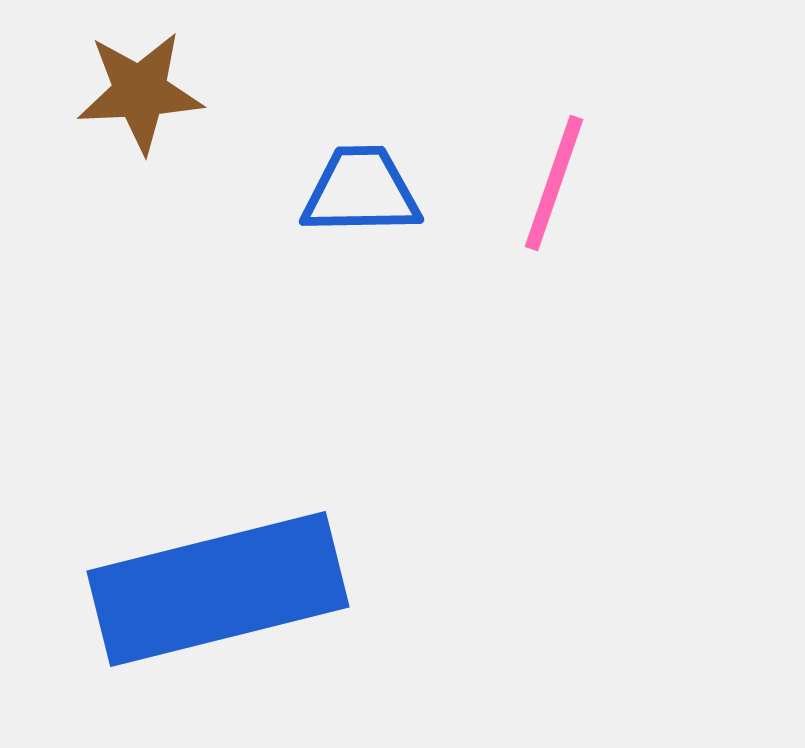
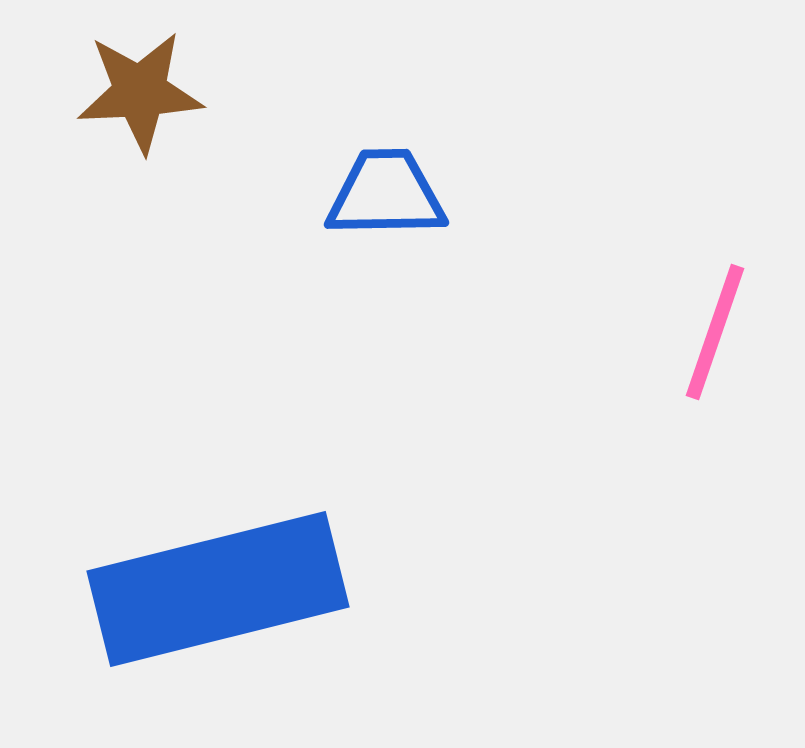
pink line: moved 161 px right, 149 px down
blue trapezoid: moved 25 px right, 3 px down
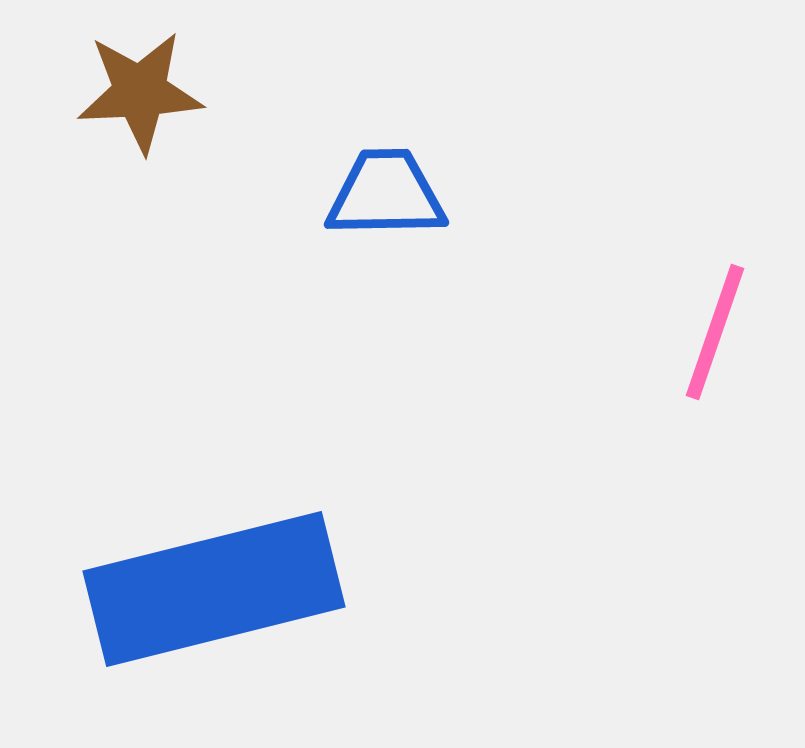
blue rectangle: moved 4 px left
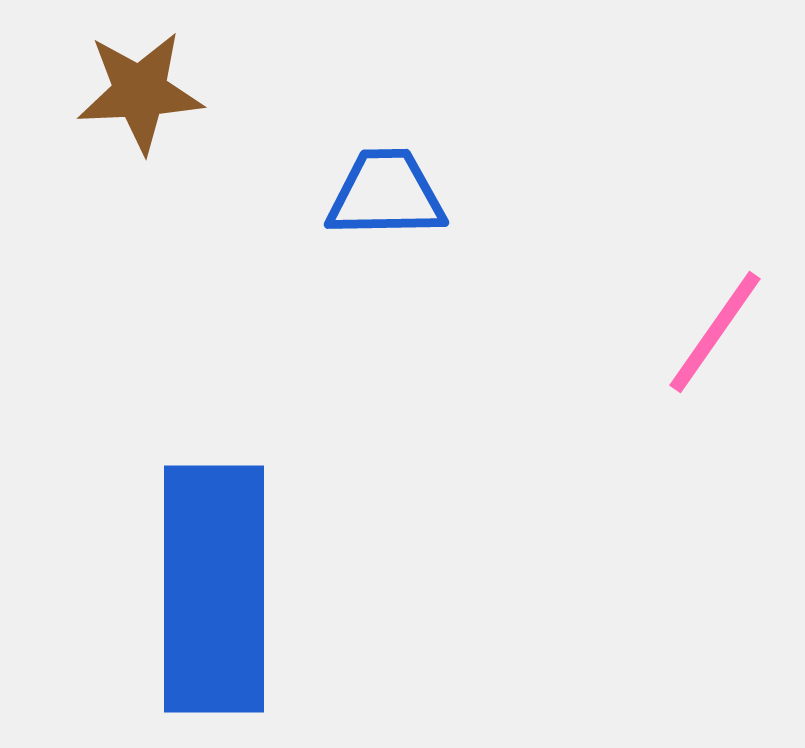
pink line: rotated 16 degrees clockwise
blue rectangle: rotated 76 degrees counterclockwise
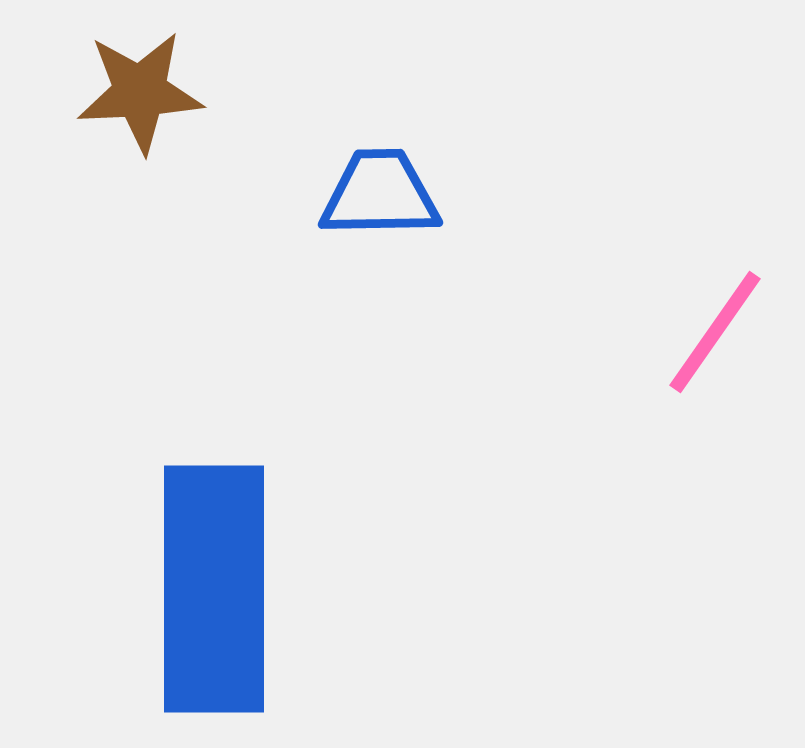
blue trapezoid: moved 6 px left
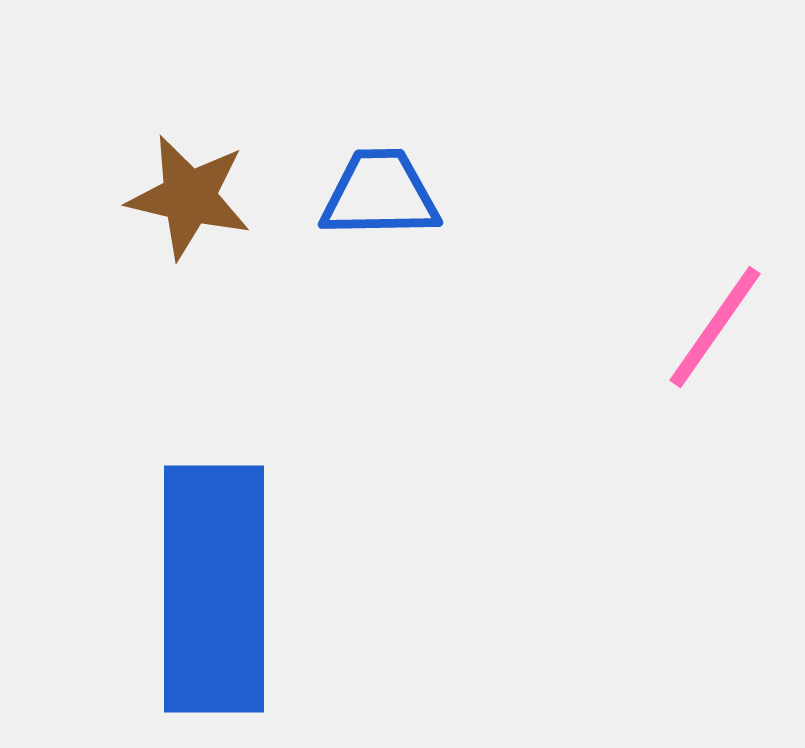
brown star: moved 49 px right, 105 px down; rotated 16 degrees clockwise
pink line: moved 5 px up
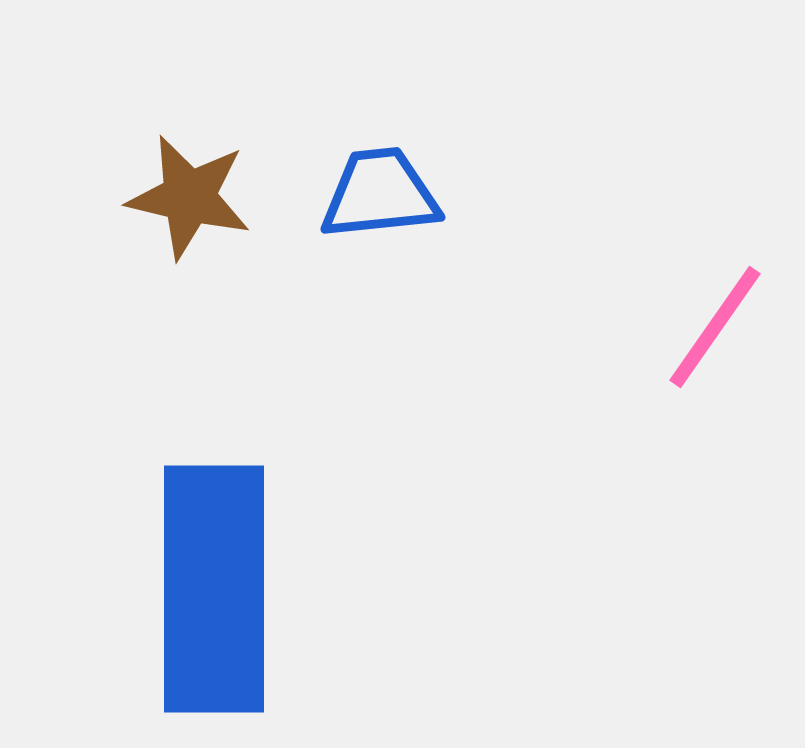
blue trapezoid: rotated 5 degrees counterclockwise
